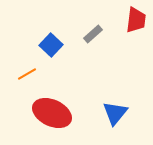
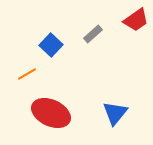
red trapezoid: rotated 48 degrees clockwise
red ellipse: moved 1 px left
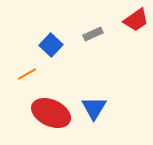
gray rectangle: rotated 18 degrees clockwise
blue triangle: moved 21 px left, 5 px up; rotated 8 degrees counterclockwise
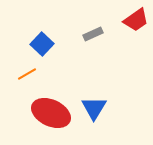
blue square: moved 9 px left, 1 px up
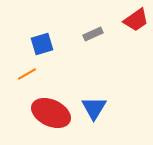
blue square: rotated 30 degrees clockwise
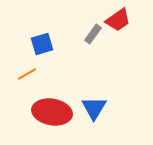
red trapezoid: moved 18 px left
gray rectangle: rotated 30 degrees counterclockwise
red ellipse: moved 1 px right, 1 px up; rotated 15 degrees counterclockwise
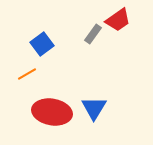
blue square: rotated 20 degrees counterclockwise
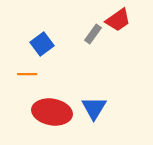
orange line: rotated 30 degrees clockwise
